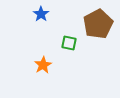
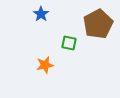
orange star: moved 2 px right; rotated 18 degrees clockwise
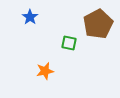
blue star: moved 11 px left, 3 px down
orange star: moved 6 px down
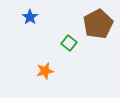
green square: rotated 28 degrees clockwise
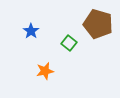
blue star: moved 1 px right, 14 px down
brown pentagon: rotated 28 degrees counterclockwise
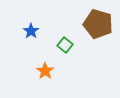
green square: moved 4 px left, 2 px down
orange star: rotated 24 degrees counterclockwise
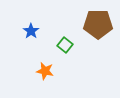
brown pentagon: rotated 16 degrees counterclockwise
orange star: rotated 24 degrees counterclockwise
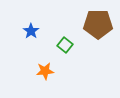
orange star: rotated 18 degrees counterclockwise
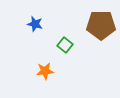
brown pentagon: moved 3 px right, 1 px down
blue star: moved 4 px right, 7 px up; rotated 21 degrees counterclockwise
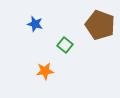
brown pentagon: moved 1 px left; rotated 20 degrees clockwise
